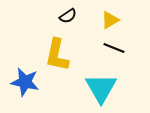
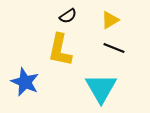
yellow L-shape: moved 3 px right, 5 px up
blue star: rotated 12 degrees clockwise
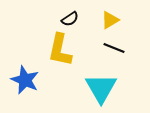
black semicircle: moved 2 px right, 3 px down
blue star: moved 2 px up
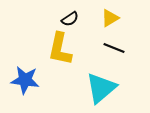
yellow triangle: moved 2 px up
yellow L-shape: moved 1 px up
blue star: rotated 16 degrees counterclockwise
cyan triangle: rotated 20 degrees clockwise
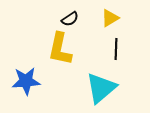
black line: moved 2 px right, 1 px down; rotated 70 degrees clockwise
blue star: moved 1 px right, 1 px down; rotated 12 degrees counterclockwise
